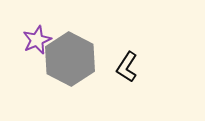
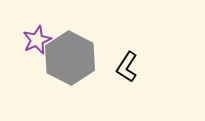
gray hexagon: moved 1 px up
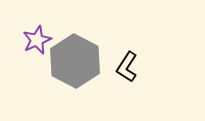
gray hexagon: moved 5 px right, 3 px down
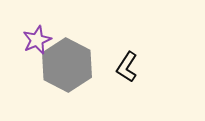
gray hexagon: moved 8 px left, 4 px down
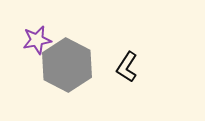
purple star: rotated 12 degrees clockwise
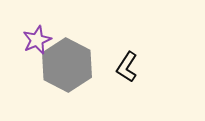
purple star: rotated 12 degrees counterclockwise
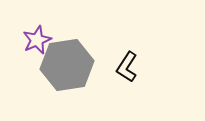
gray hexagon: rotated 24 degrees clockwise
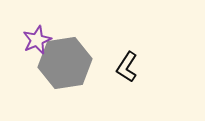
gray hexagon: moved 2 px left, 2 px up
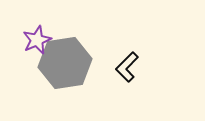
black L-shape: rotated 12 degrees clockwise
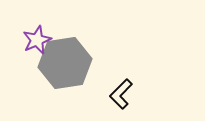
black L-shape: moved 6 px left, 27 px down
